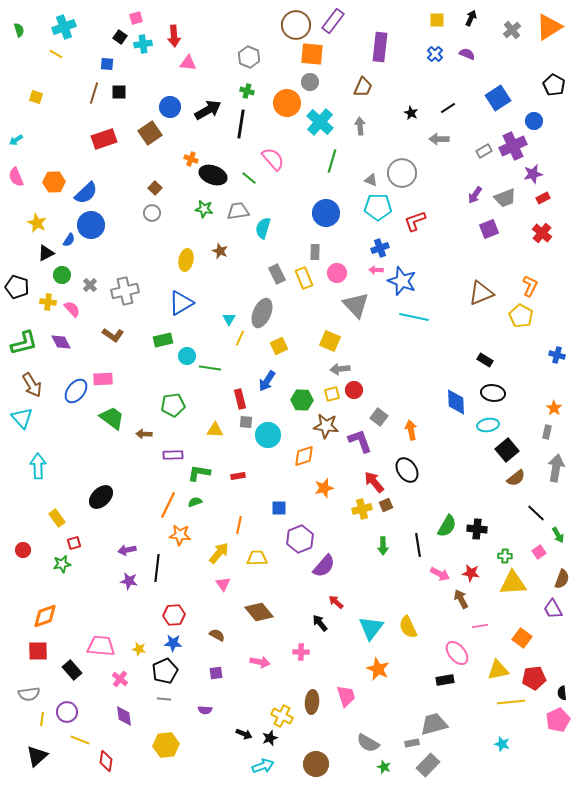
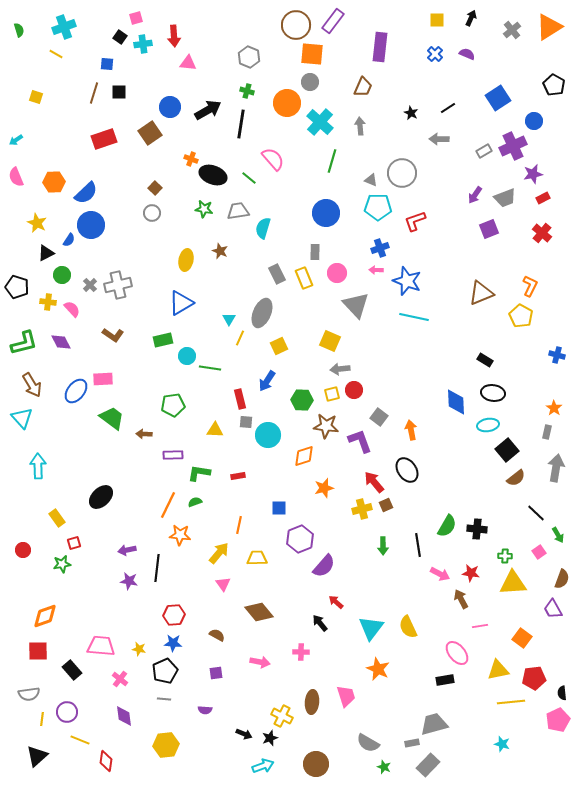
blue star at (402, 281): moved 5 px right
gray cross at (125, 291): moved 7 px left, 6 px up
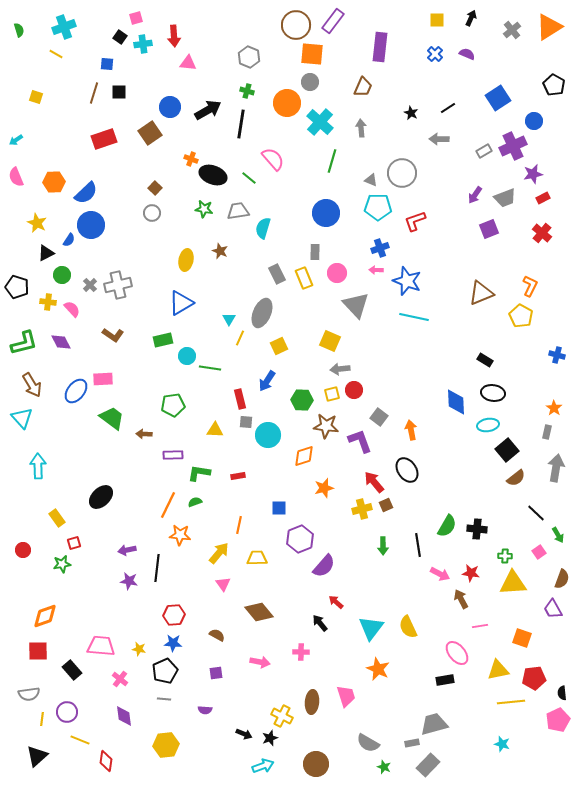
gray arrow at (360, 126): moved 1 px right, 2 px down
orange square at (522, 638): rotated 18 degrees counterclockwise
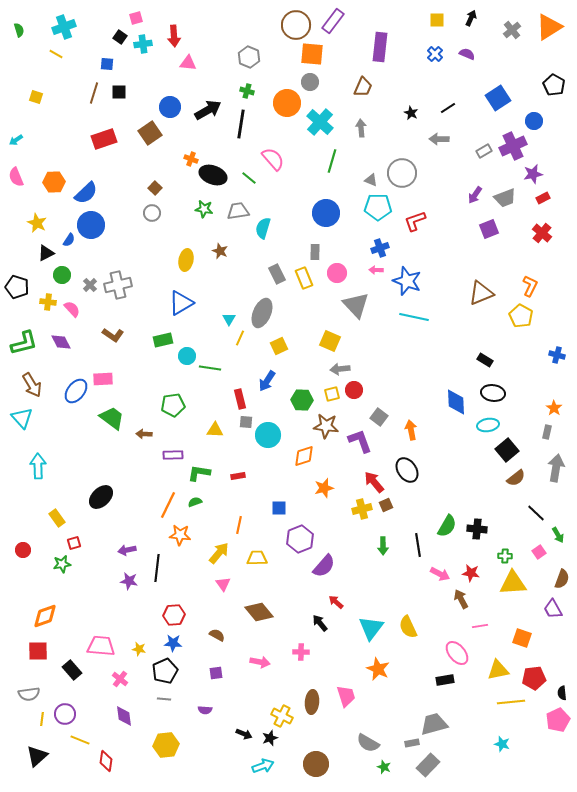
purple circle at (67, 712): moved 2 px left, 2 px down
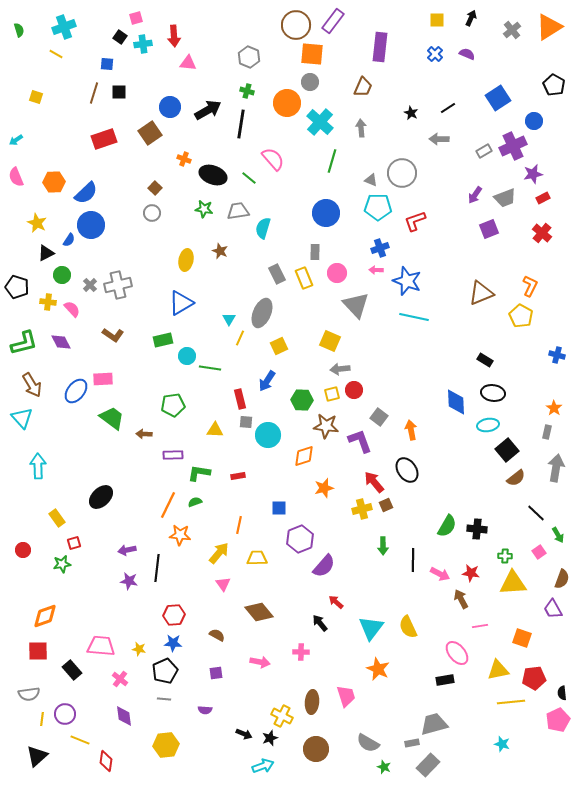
orange cross at (191, 159): moved 7 px left
black line at (418, 545): moved 5 px left, 15 px down; rotated 10 degrees clockwise
brown circle at (316, 764): moved 15 px up
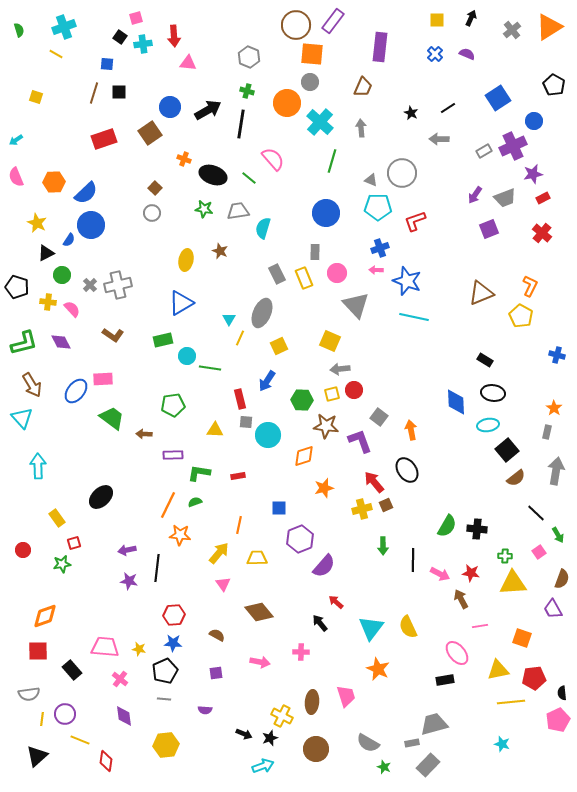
gray arrow at (556, 468): moved 3 px down
pink trapezoid at (101, 646): moved 4 px right, 1 px down
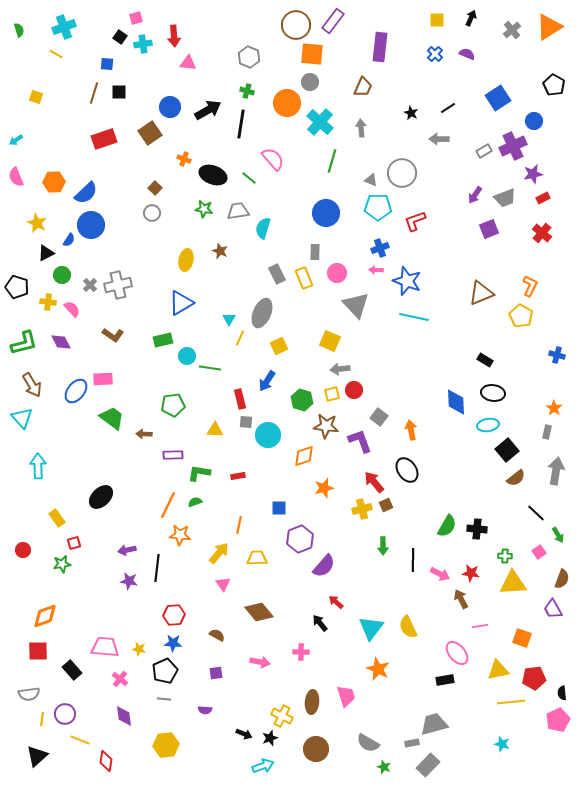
green hexagon at (302, 400): rotated 15 degrees clockwise
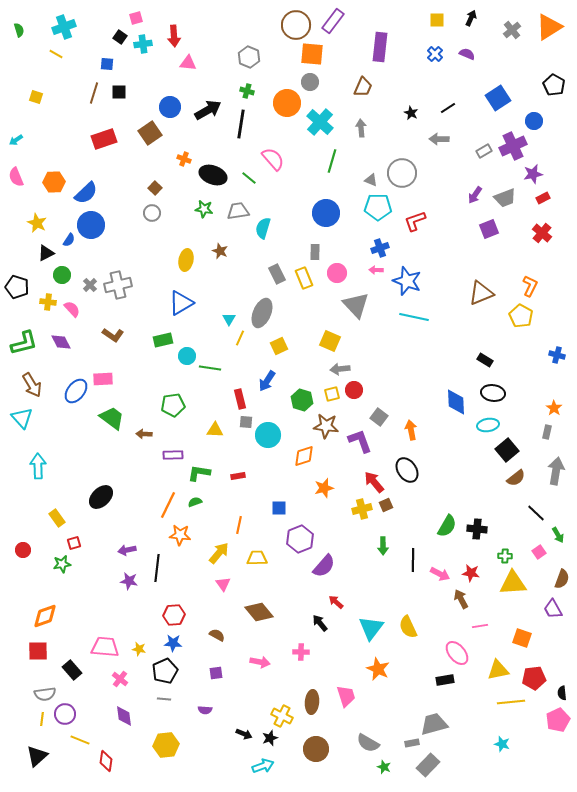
gray semicircle at (29, 694): moved 16 px right
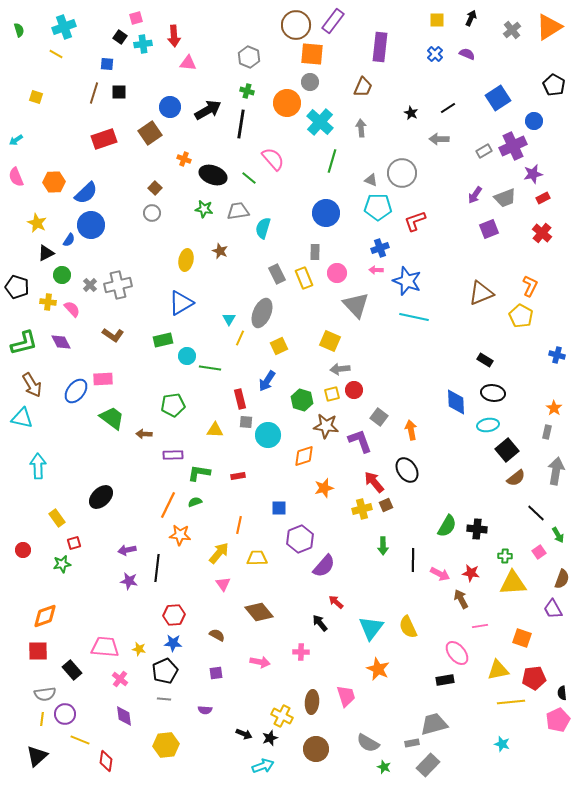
cyan triangle at (22, 418): rotated 35 degrees counterclockwise
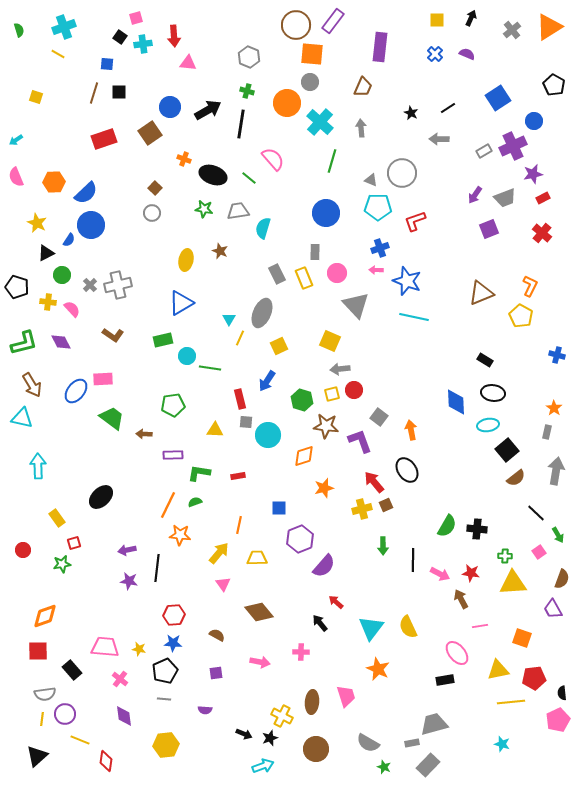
yellow line at (56, 54): moved 2 px right
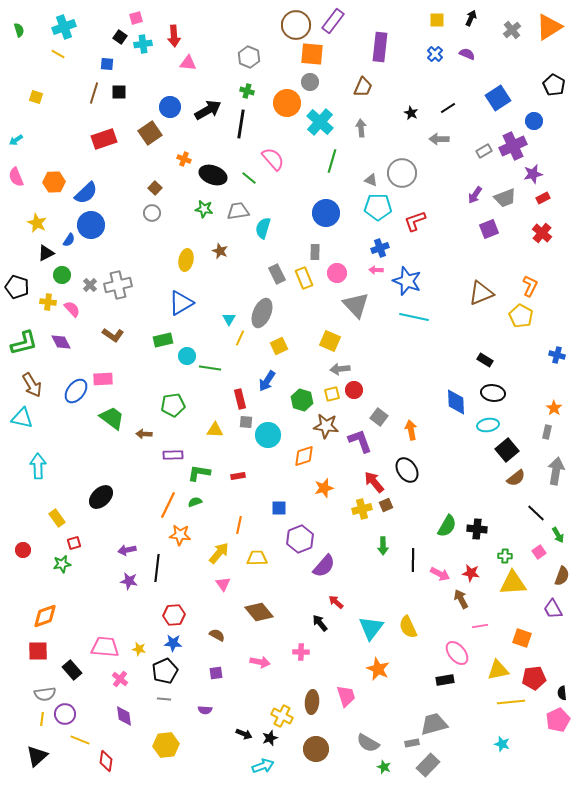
brown semicircle at (562, 579): moved 3 px up
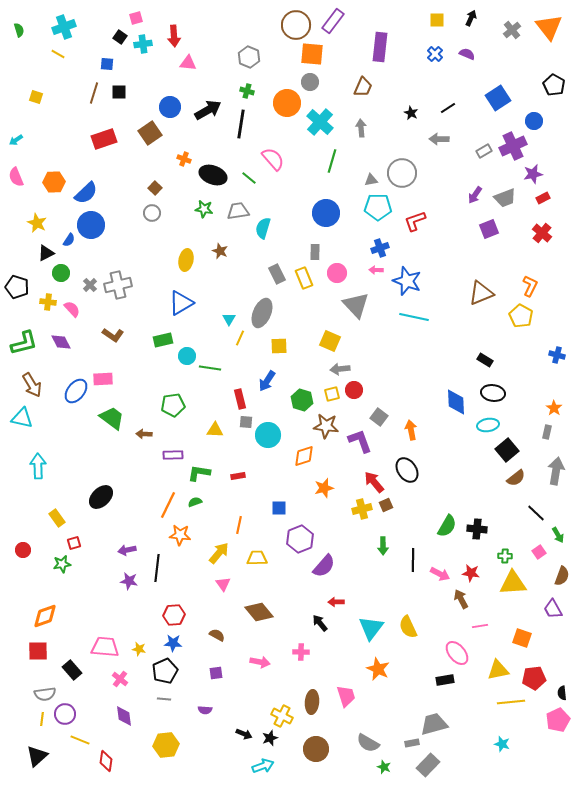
orange triangle at (549, 27): rotated 36 degrees counterclockwise
gray triangle at (371, 180): rotated 32 degrees counterclockwise
green circle at (62, 275): moved 1 px left, 2 px up
yellow square at (279, 346): rotated 24 degrees clockwise
red arrow at (336, 602): rotated 42 degrees counterclockwise
